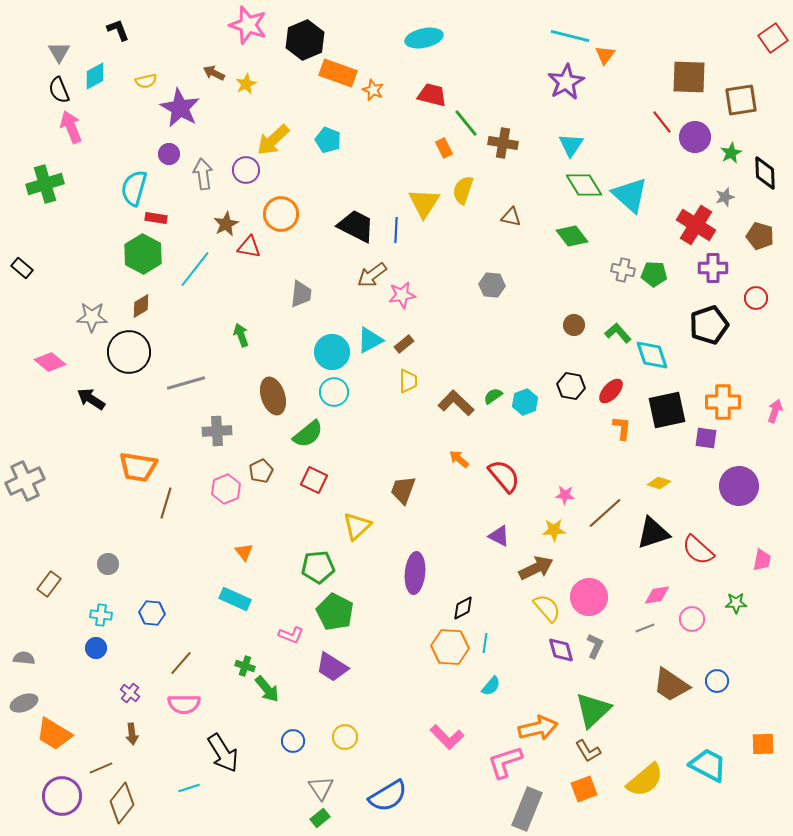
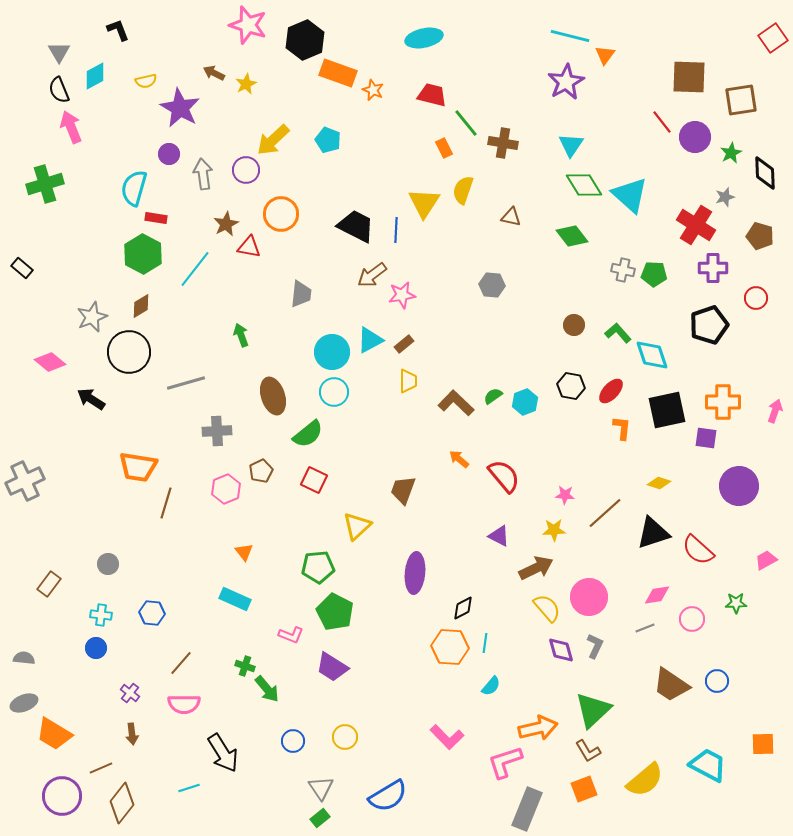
gray star at (92, 317): rotated 24 degrees counterclockwise
pink trapezoid at (762, 560): moved 4 px right; rotated 130 degrees counterclockwise
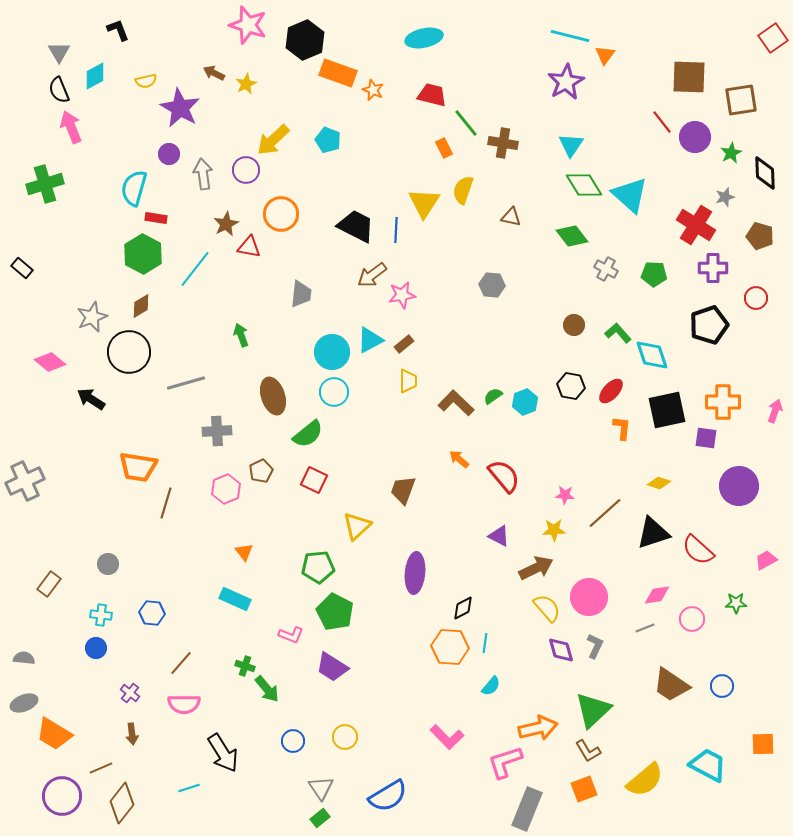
gray cross at (623, 270): moved 17 px left, 1 px up; rotated 15 degrees clockwise
blue circle at (717, 681): moved 5 px right, 5 px down
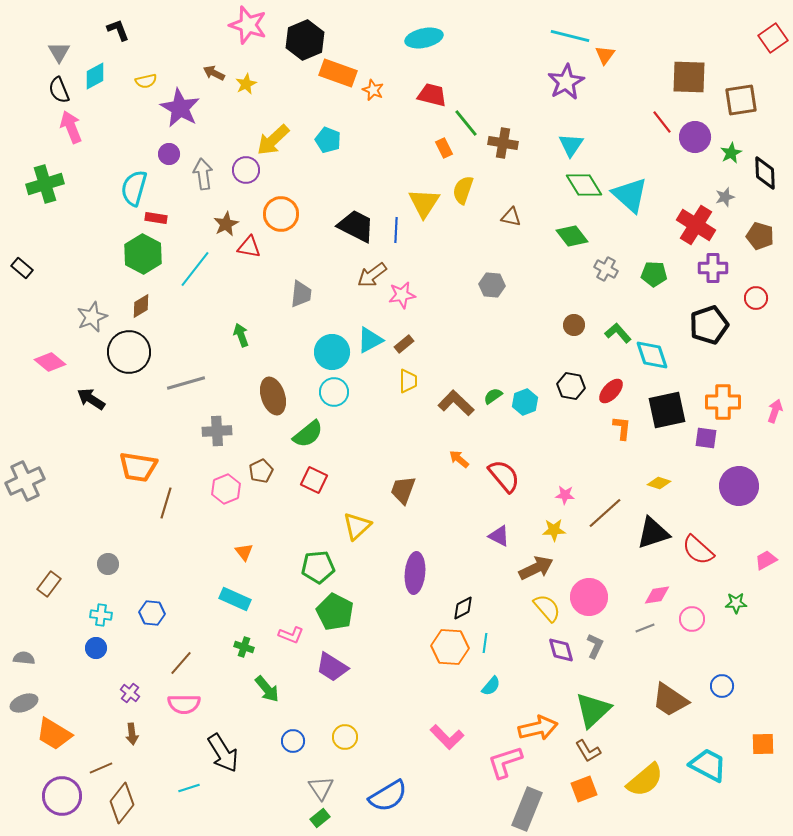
green cross at (245, 666): moved 1 px left, 19 px up
brown trapezoid at (671, 685): moved 1 px left, 15 px down
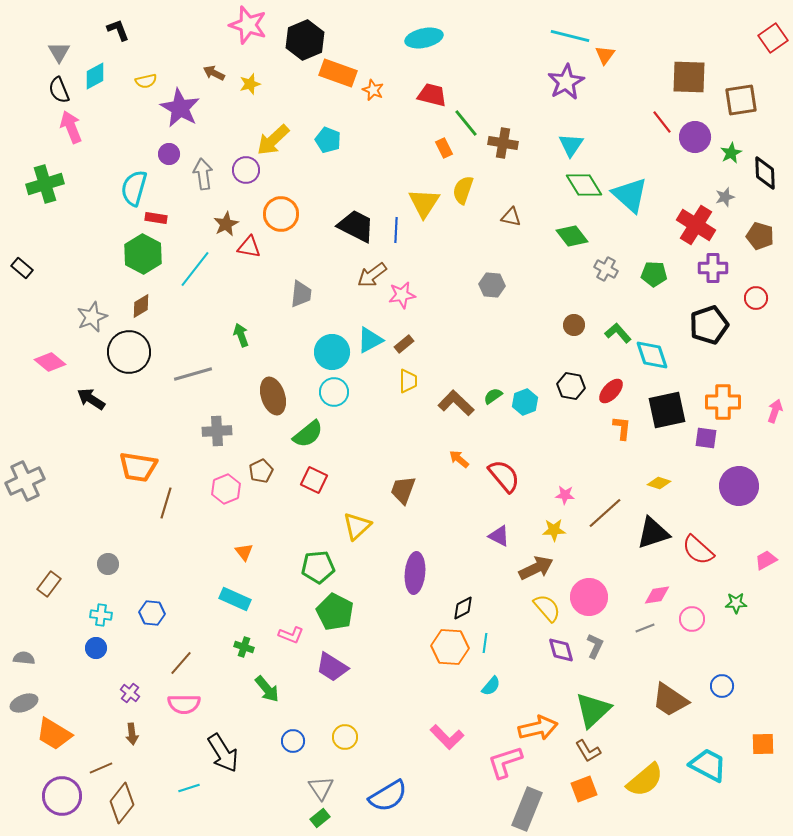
yellow star at (246, 84): moved 4 px right; rotated 10 degrees clockwise
gray line at (186, 383): moved 7 px right, 9 px up
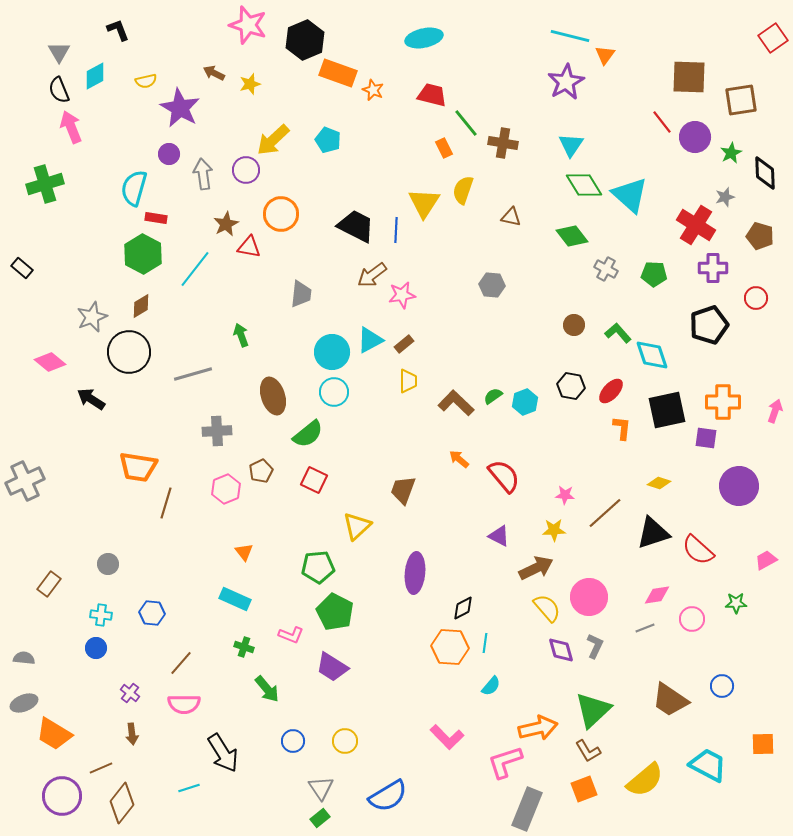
yellow circle at (345, 737): moved 4 px down
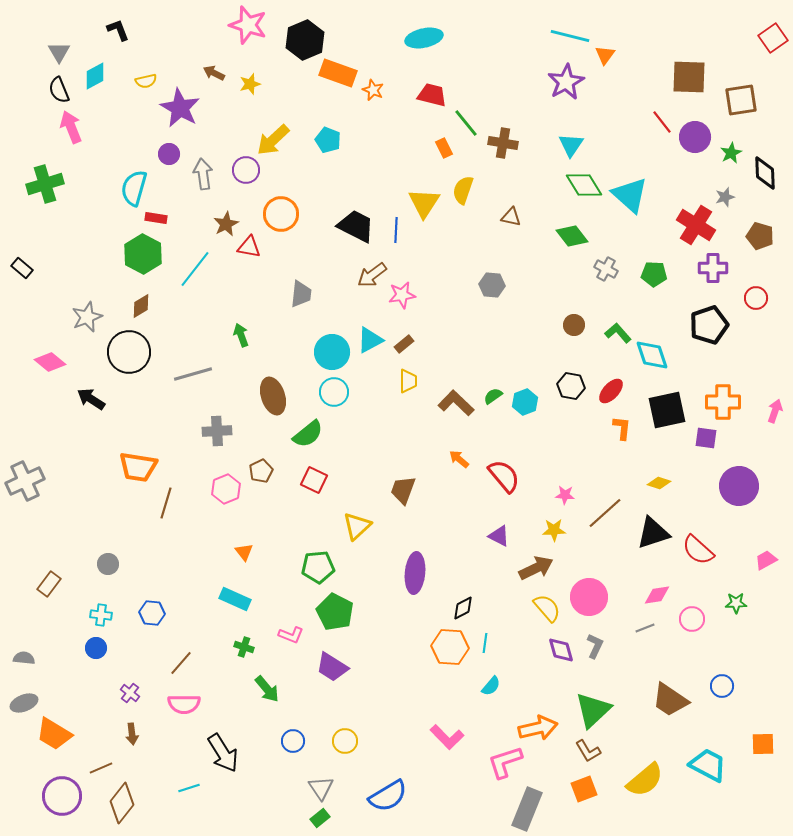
gray star at (92, 317): moved 5 px left
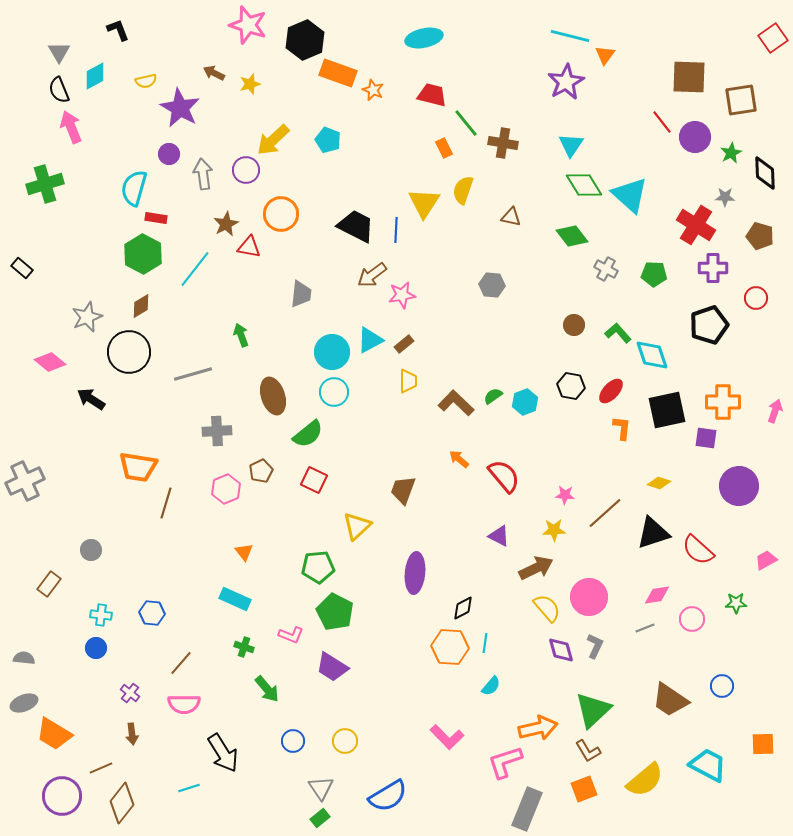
gray star at (725, 197): rotated 18 degrees clockwise
gray circle at (108, 564): moved 17 px left, 14 px up
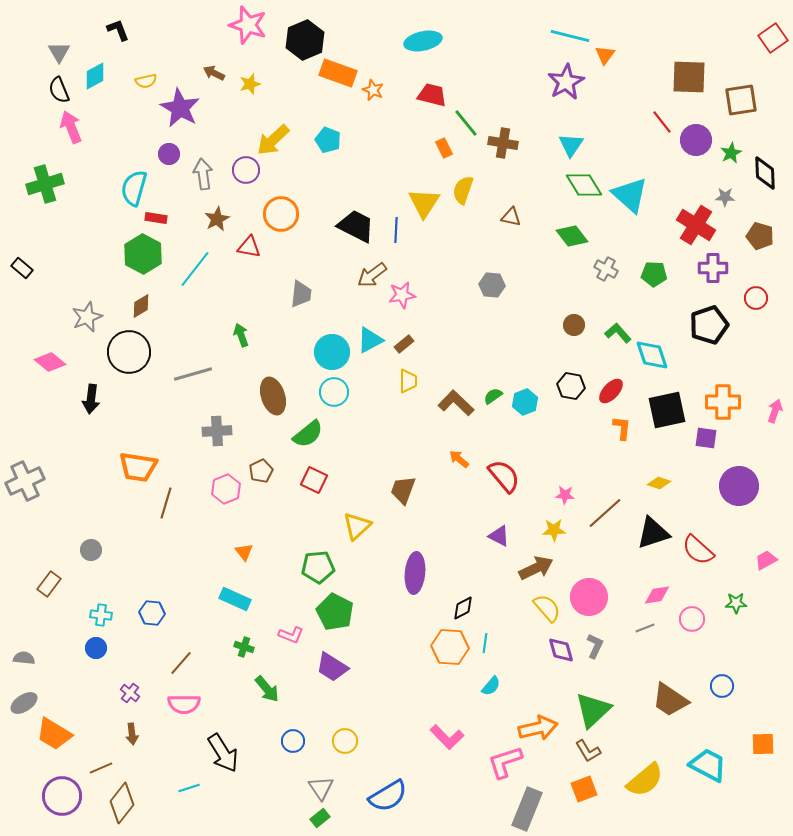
cyan ellipse at (424, 38): moved 1 px left, 3 px down
purple circle at (695, 137): moved 1 px right, 3 px down
brown star at (226, 224): moved 9 px left, 5 px up
black arrow at (91, 399): rotated 116 degrees counterclockwise
gray ellipse at (24, 703): rotated 12 degrees counterclockwise
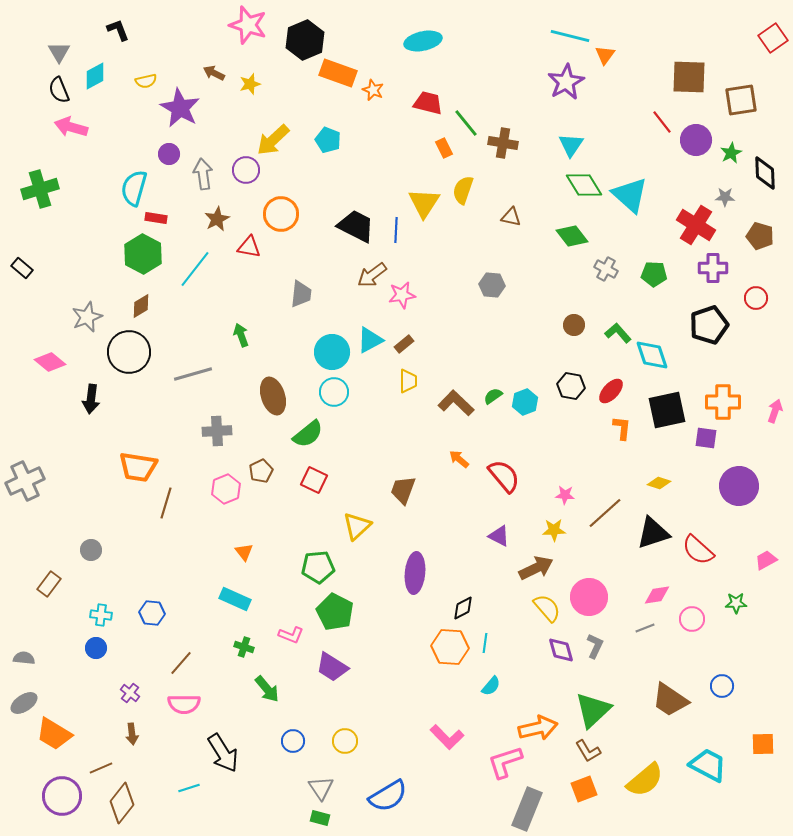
red trapezoid at (432, 95): moved 4 px left, 8 px down
pink arrow at (71, 127): rotated 52 degrees counterclockwise
green cross at (45, 184): moved 5 px left, 5 px down
green rectangle at (320, 818): rotated 54 degrees clockwise
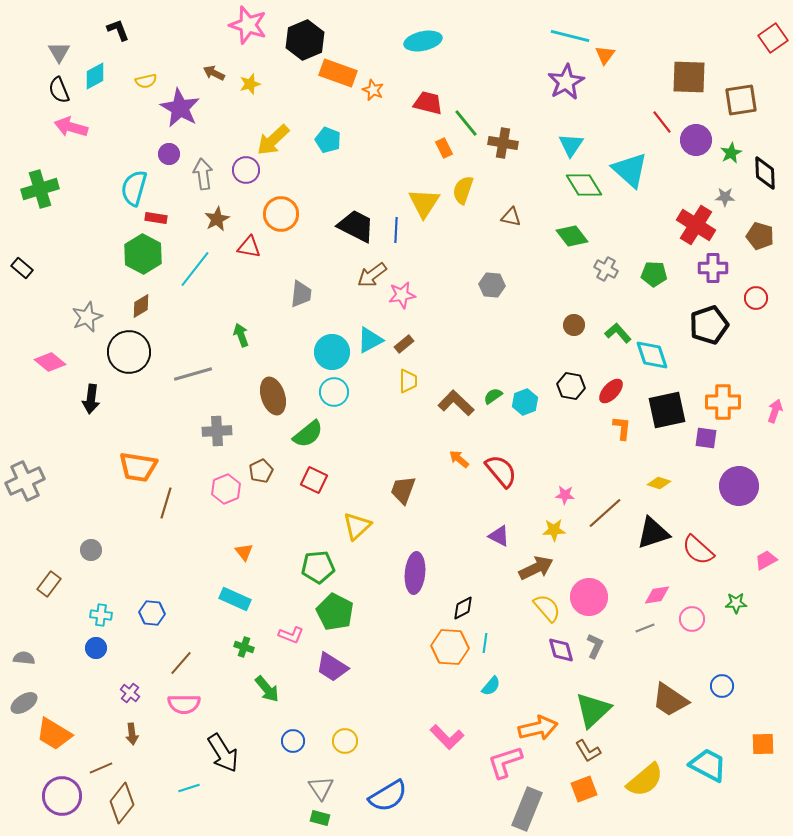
cyan triangle at (630, 195): moved 25 px up
red semicircle at (504, 476): moved 3 px left, 5 px up
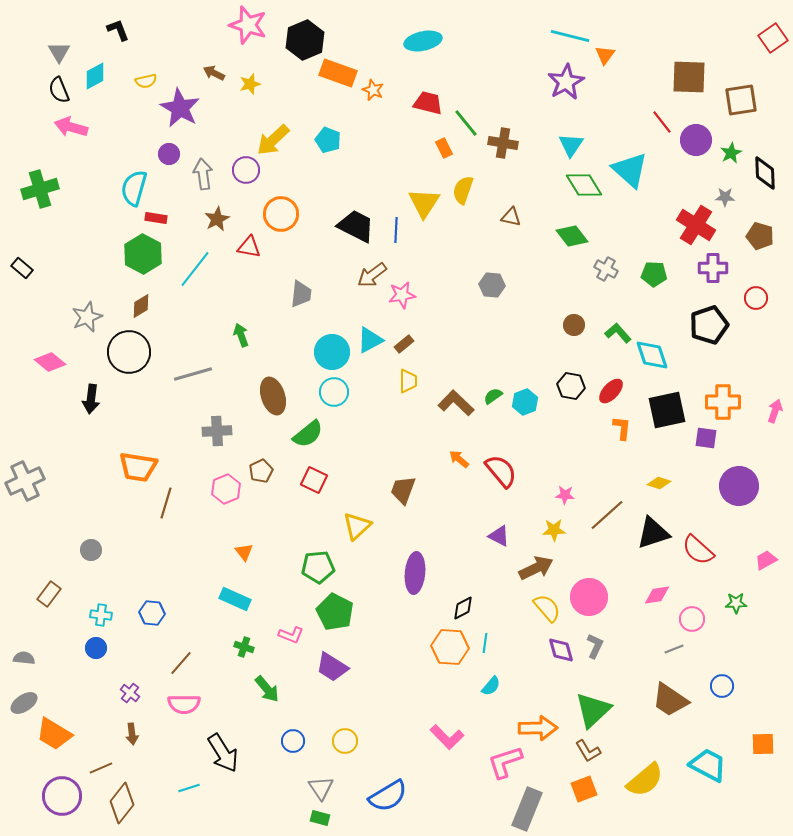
brown line at (605, 513): moved 2 px right, 2 px down
brown rectangle at (49, 584): moved 10 px down
gray line at (645, 628): moved 29 px right, 21 px down
orange arrow at (538, 728): rotated 12 degrees clockwise
